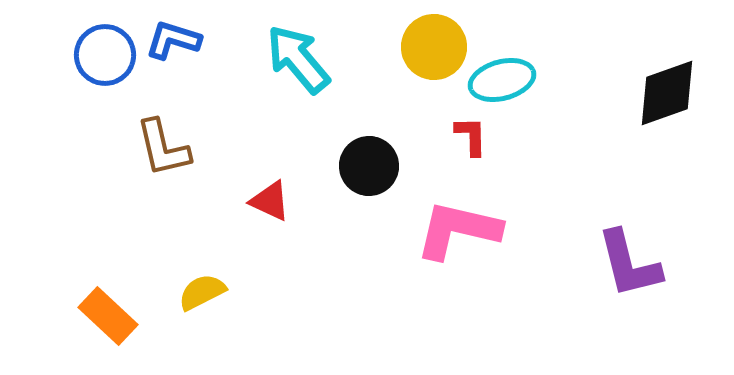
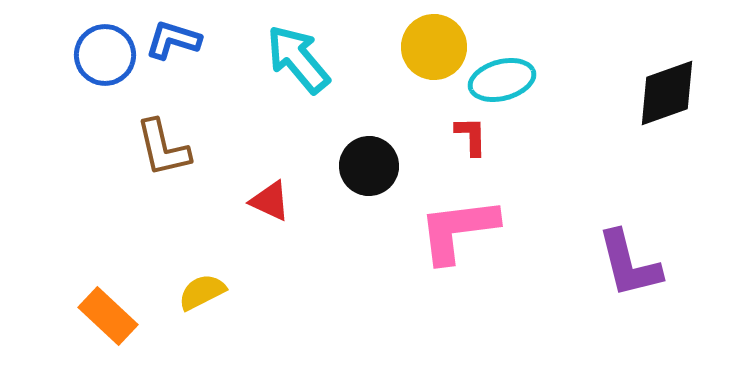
pink L-shape: rotated 20 degrees counterclockwise
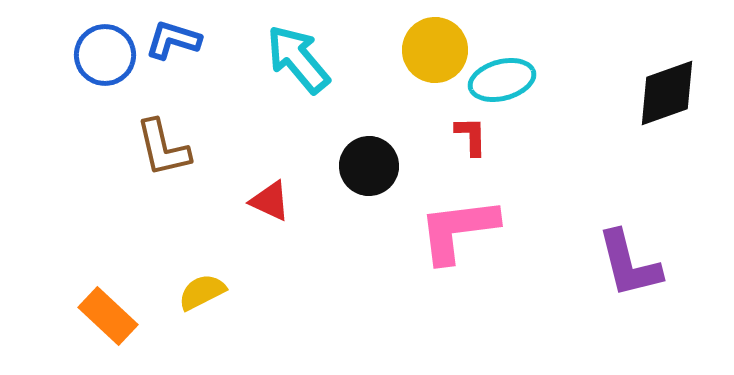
yellow circle: moved 1 px right, 3 px down
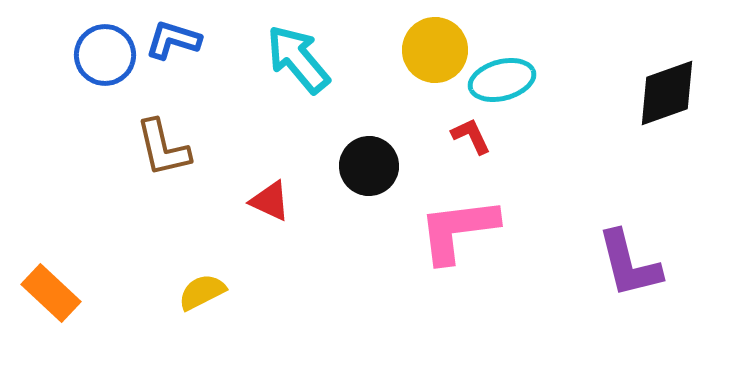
red L-shape: rotated 24 degrees counterclockwise
orange rectangle: moved 57 px left, 23 px up
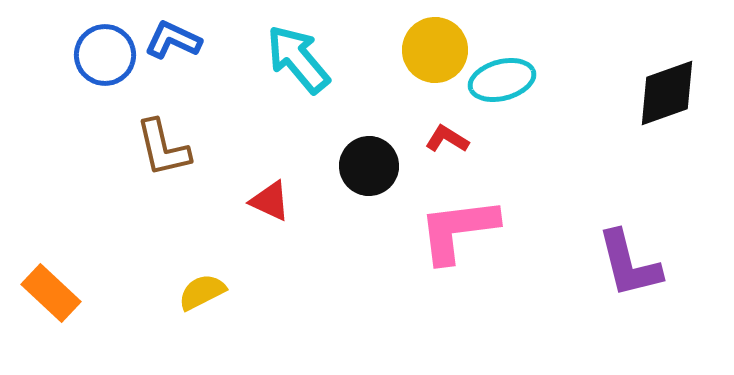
blue L-shape: rotated 8 degrees clockwise
red L-shape: moved 24 px left, 3 px down; rotated 33 degrees counterclockwise
